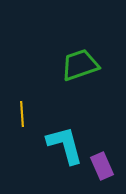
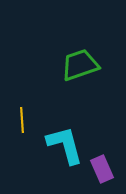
yellow line: moved 6 px down
purple rectangle: moved 3 px down
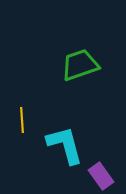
purple rectangle: moved 1 px left, 7 px down; rotated 12 degrees counterclockwise
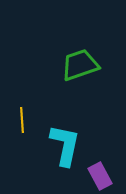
cyan L-shape: rotated 27 degrees clockwise
purple rectangle: moved 1 px left; rotated 8 degrees clockwise
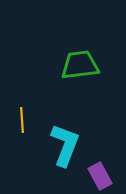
green trapezoid: rotated 12 degrees clockwise
cyan L-shape: rotated 9 degrees clockwise
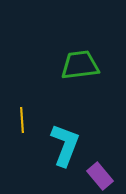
purple rectangle: rotated 12 degrees counterclockwise
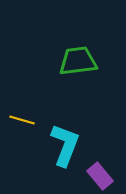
green trapezoid: moved 2 px left, 4 px up
yellow line: rotated 70 degrees counterclockwise
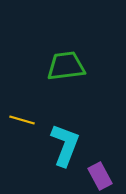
green trapezoid: moved 12 px left, 5 px down
purple rectangle: rotated 12 degrees clockwise
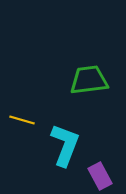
green trapezoid: moved 23 px right, 14 px down
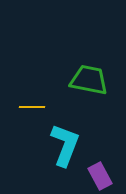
green trapezoid: rotated 18 degrees clockwise
yellow line: moved 10 px right, 13 px up; rotated 15 degrees counterclockwise
